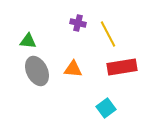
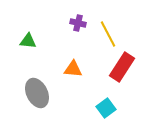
red rectangle: rotated 48 degrees counterclockwise
gray ellipse: moved 22 px down
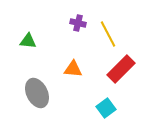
red rectangle: moved 1 px left, 2 px down; rotated 12 degrees clockwise
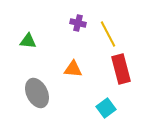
red rectangle: rotated 60 degrees counterclockwise
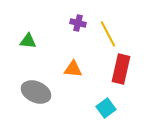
red rectangle: rotated 28 degrees clockwise
gray ellipse: moved 1 px left, 1 px up; rotated 40 degrees counterclockwise
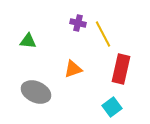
yellow line: moved 5 px left
orange triangle: rotated 24 degrees counterclockwise
cyan square: moved 6 px right, 1 px up
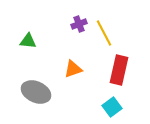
purple cross: moved 1 px right, 1 px down; rotated 35 degrees counterclockwise
yellow line: moved 1 px right, 1 px up
red rectangle: moved 2 px left, 1 px down
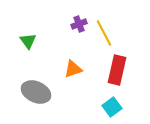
green triangle: rotated 48 degrees clockwise
red rectangle: moved 2 px left
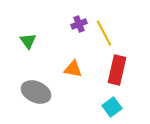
orange triangle: rotated 30 degrees clockwise
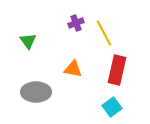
purple cross: moved 3 px left, 1 px up
gray ellipse: rotated 24 degrees counterclockwise
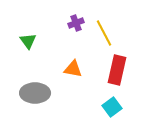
gray ellipse: moved 1 px left, 1 px down
